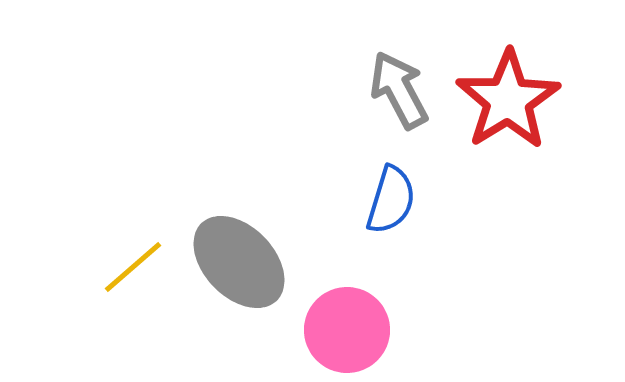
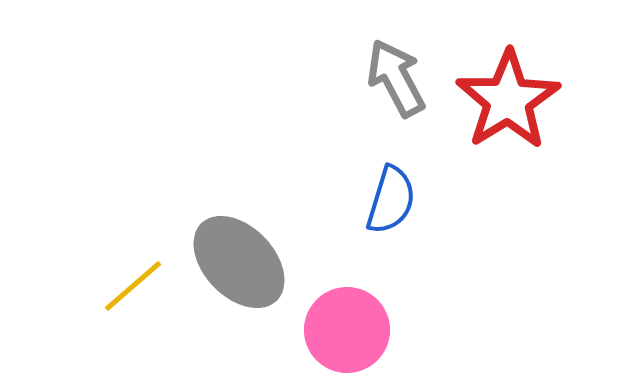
gray arrow: moved 3 px left, 12 px up
yellow line: moved 19 px down
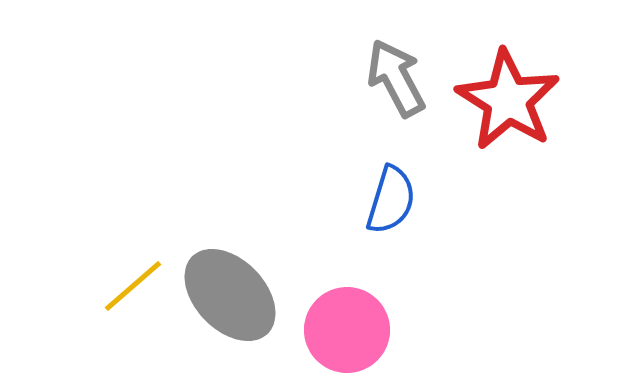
red star: rotated 8 degrees counterclockwise
gray ellipse: moved 9 px left, 33 px down
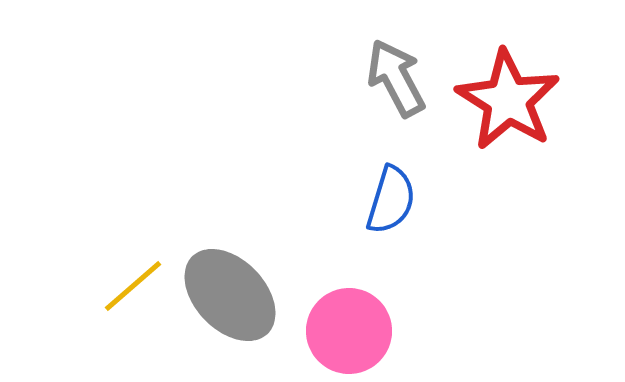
pink circle: moved 2 px right, 1 px down
